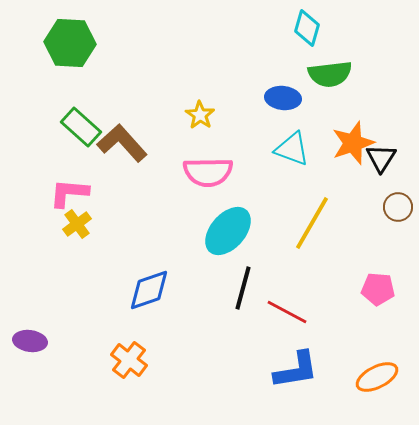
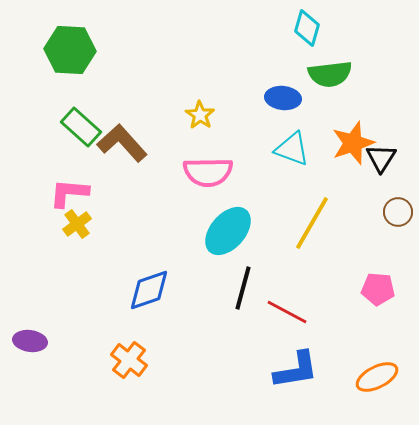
green hexagon: moved 7 px down
brown circle: moved 5 px down
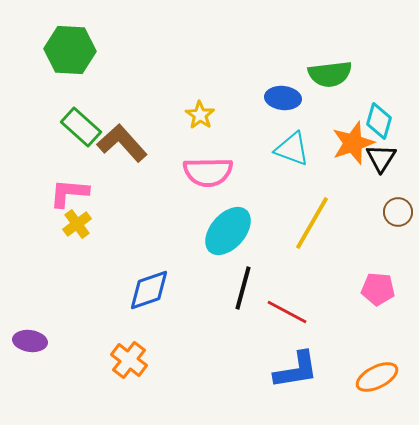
cyan diamond: moved 72 px right, 93 px down
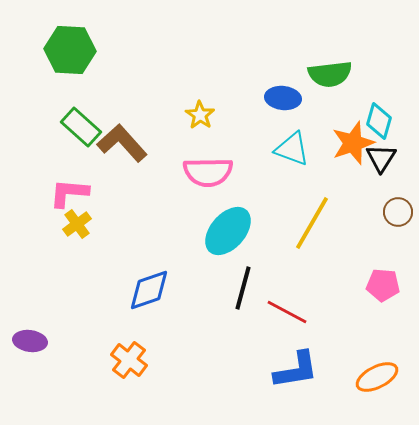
pink pentagon: moved 5 px right, 4 px up
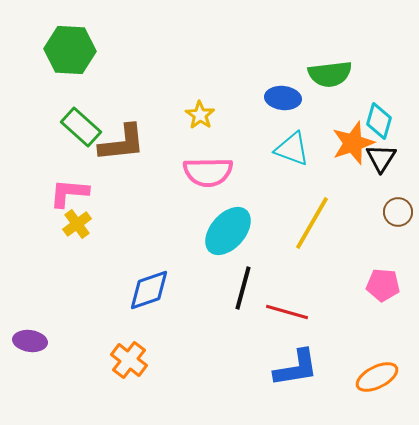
brown L-shape: rotated 126 degrees clockwise
red line: rotated 12 degrees counterclockwise
blue L-shape: moved 2 px up
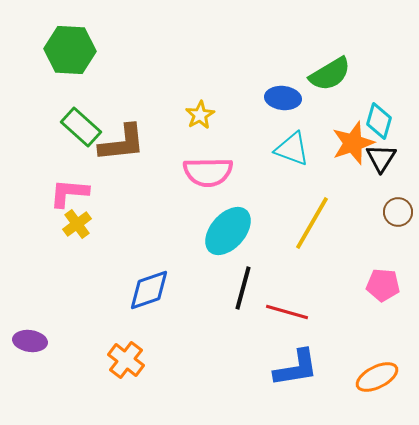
green semicircle: rotated 24 degrees counterclockwise
yellow star: rotated 8 degrees clockwise
orange cross: moved 3 px left
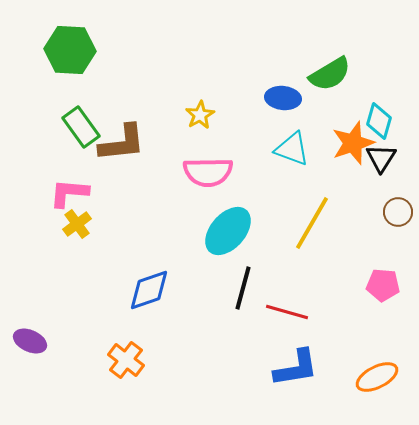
green rectangle: rotated 12 degrees clockwise
purple ellipse: rotated 16 degrees clockwise
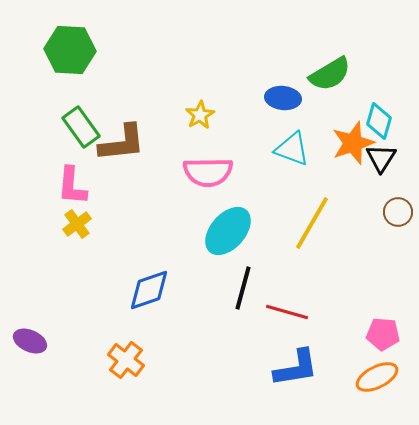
pink L-shape: moved 3 px right, 7 px up; rotated 90 degrees counterclockwise
pink pentagon: moved 49 px down
